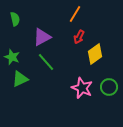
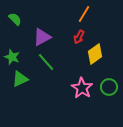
orange line: moved 9 px right
green semicircle: rotated 32 degrees counterclockwise
pink star: rotated 10 degrees clockwise
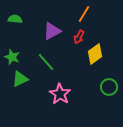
green semicircle: rotated 40 degrees counterclockwise
purple triangle: moved 10 px right, 6 px up
pink star: moved 22 px left, 6 px down
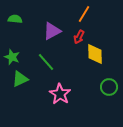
yellow diamond: rotated 55 degrees counterclockwise
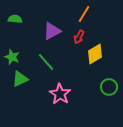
yellow diamond: rotated 60 degrees clockwise
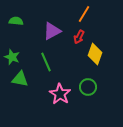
green semicircle: moved 1 px right, 2 px down
yellow diamond: rotated 40 degrees counterclockwise
green line: rotated 18 degrees clockwise
green triangle: rotated 36 degrees clockwise
green circle: moved 21 px left
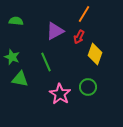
purple triangle: moved 3 px right
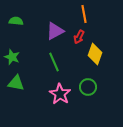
orange line: rotated 42 degrees counterclockwise
green line: moved 8 px right
green triangle: moved 4 px left, 4 px down
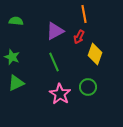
green triangle: rotated 36 degrees counterclockwise
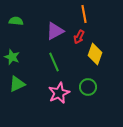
green triangle: moved 1 px right, 1 px down
pink star: moved 1 px left, 1 px up; rotated 15 degrees clockwise
